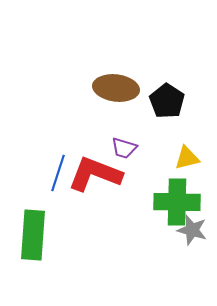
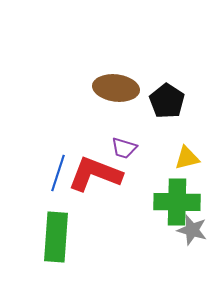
green rectangle: moved 23 px right, 2 px down
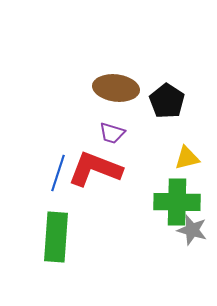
purple trapezoid: moved 12 px left, 15 px up
red L-shape: moved 5 px up
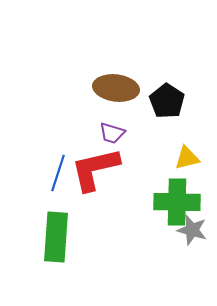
red L-shape: rotated 34 degrees counterclockwise
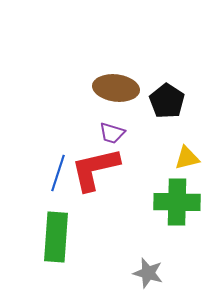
gray star: moved 44 px left, 43 px down
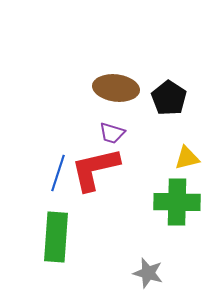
black pentagon: moved 2 px right, 3 px up
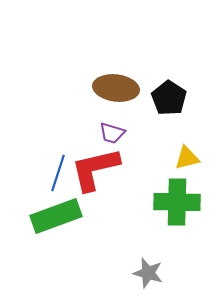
green rectangle: moved 21 px up; rotated 66 degrees clockwise
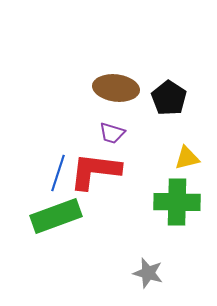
red L-shape: moved 2 px down; rotated 20 degrees clockwise
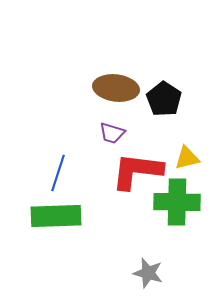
black pentagon: moved 5 px left, 1 px down
red L-shape: moved 42 px right
green rectangle: rotated 18 degrees clockwise
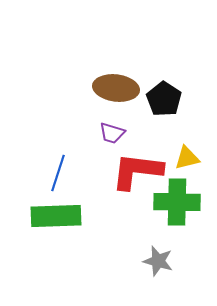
gray star: moved 10 px right, 12 px up
